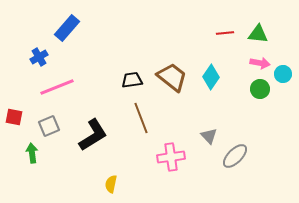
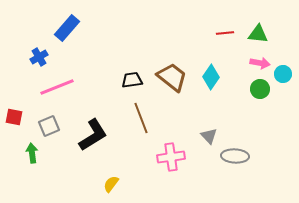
gray ellipse: rotated 48 degrees clockwise
yellow semicircle: rotated 24 degrees clockwise
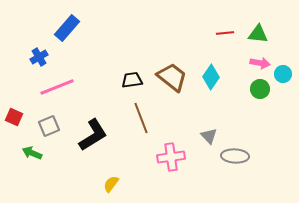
red square: rotated 12 degrees clockwise
green arrow: rotated 60 degrees counterclockwise
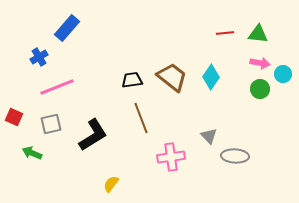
gray square: moved 2 px right, 2 px up; rotated 10 degrees clockwise
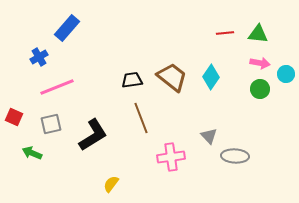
cyan circle: moved 3 px right
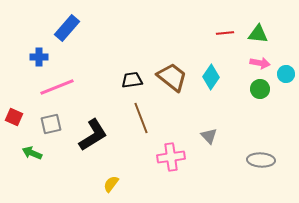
blue cross: rotated 30 degrees clockwise
gray ellipse: moved 26 px right, 4 px down
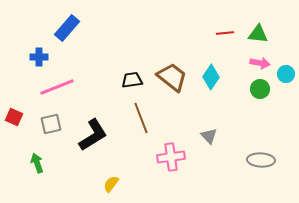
green arrow: moved 5 px right, 10 px down; rotated 48 degrees clockwise
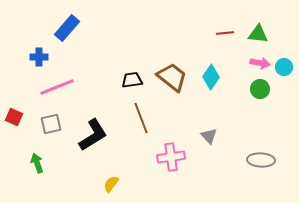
cyan circle: moved 2 px left, 7 px up
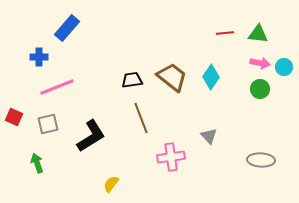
gray square: moved 3 px left
black L-shape: moved 2 px left, 1 px down
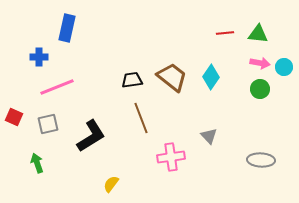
blue rectangle: rotated 28 degrees counterclockwise
